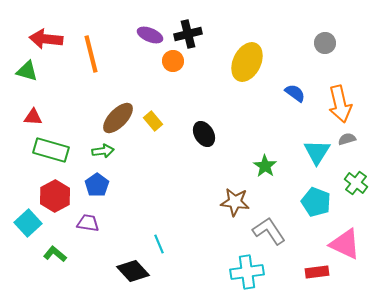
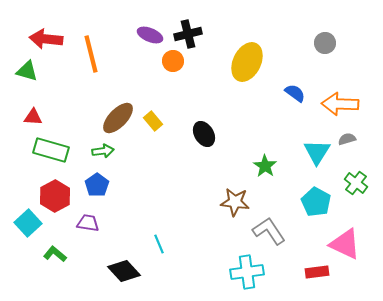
orange arrow: rotated 105 degrees clockwise
cyan pentagon: rotated 8 degrees clockwise
black diamond: moved 9 px left
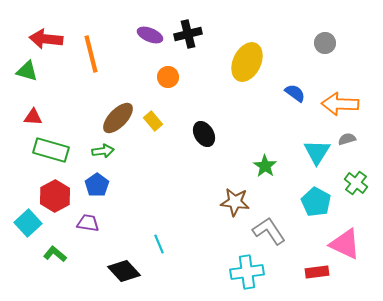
orange circle: moved 5 px left, 16 px down
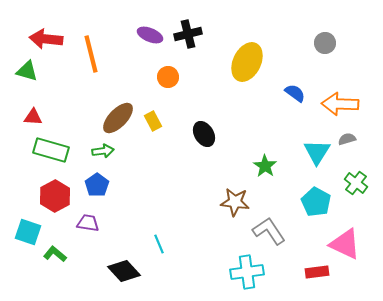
yellow rectangle: rotated 12 degrees clockwise
cyan square: moved 9 px down; rotated 28 degrees counterclockwise
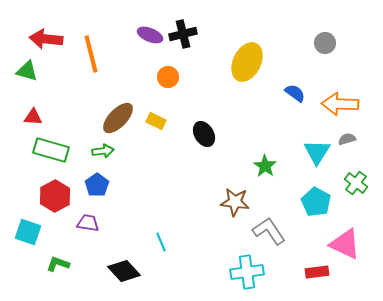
black cross: moved 5 px left
yellow rectangle: moved 3 px right; rotated 36 degrees counterclockwise
cyan line: moved 2 px right, 2 px up
green L-shape: moved 3 px right, 10 px down; rotated 20 degrees counterclockwise
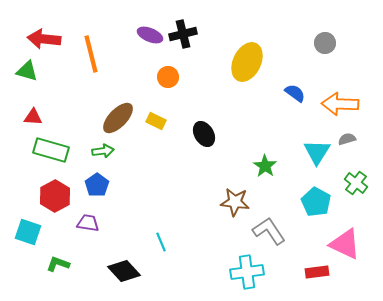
red arrow: moved 2 px left
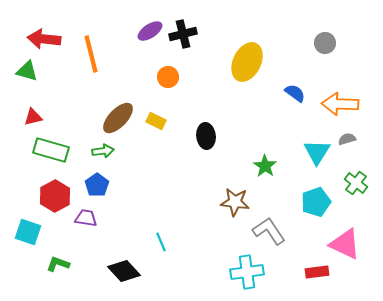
purple ellipse: moved 4 px up; rotated 55 degrees counterclockwise
red triangle: rotated 18 degrees counterclockwise
black ellipse: moved 2 px right, 2 px down; rotated 25 degrees clockwise
cyan pentagon: rotated 24 degrees clockwise
purple trapezoid: moved 2 px left, 5 px up
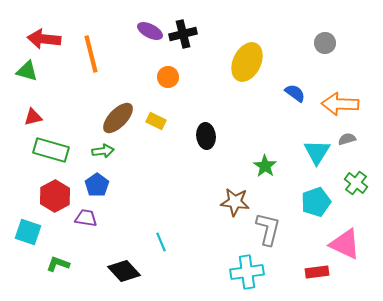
purple ellipse: rotated 60 degrees clockwise
gray L-shape: moved 1 px left, 2 px up; rotated 48 degrees clockwise
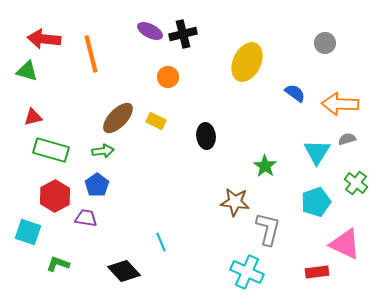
cyan cross: rotated 32 degrees clockwise
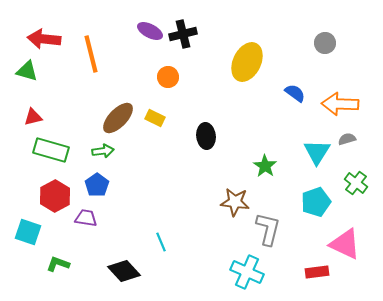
yellow rectangle: moved 1 px left, 3 px up
